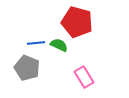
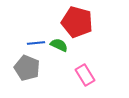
pink rectangle: moved 1 px right, 2 px up
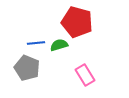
green semicircle: rotated 42 degrees counterclockwise
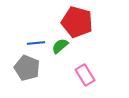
green semicircle: moved 1 px right, 1 px down; rotated 24 degrees counterclockwise
